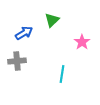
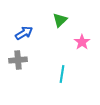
green triangle: moved 8 px right
gray cross: moved 1 px right, 1 px up
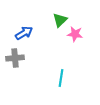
pink star: moved 7 px left, 8 px up; rotated 28 degrees counterclockwise
gray cross: moved 3 px left, 2 px up
cyan line: moved 1 px left, 4 px down
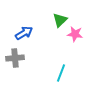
cyan line: moved 5 px up; rotated 12 degrees clockwise
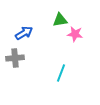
green triangle: rotated 35 degrees clockwise
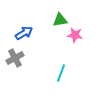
pink star: moved 1 px down
gray cross: rotated 24 degrees counterclockwise
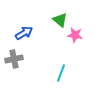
green triangle: rotated 49 degrees clockwise
gray cross: moved 1 px left, 1 px down; rotated 18 degrees clockwise
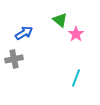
pink star: moved 1 px right, 1 px up; rotated 28 degrees clockwise
cyan line: moved 15 px right, 5 px down
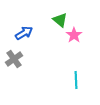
pink star: moved 2 px left, 1 px down
gray cross: rotated 24 degrees counterclockwise
cyan line: moved 2 px down; rotated 24 degrees counterclockwise
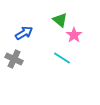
gray cross: rotated 30 degrees counterclockwise
cyan line: moved 14 px left, 22 px up; rotated 54 degrees counterclockwise
